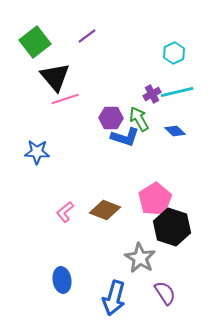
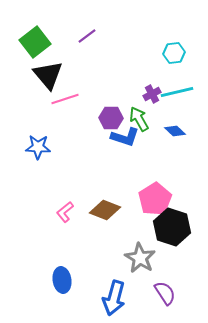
cyan hexagon: rotated 20 degrees clockwise
black triangle: moved 7 px left, 2 px up
blue star: moved 1 px right, 5 px up
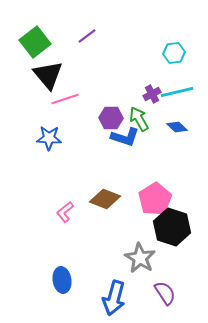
blue diamond: moved 2 px right, 4 px up
blue star: moved 11 px right, 9 px up
brown diamond: moved 11 px up
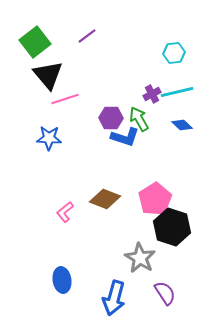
blue diamond: moved 5 px right, 2 px up
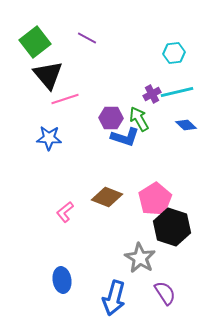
purple line: moved 2 px down; rotated 66 degrees clockwise
blue diamond: moved 4 px right
brown diamond: moved 2 px right, 2 px up
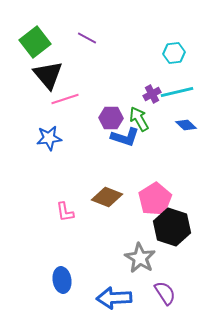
blue star: rotated 10 degrees counterclockwise
pink L-shape: rotated 60 degrees counterclockwise
blue arrow: rotated 72 degrees clockwise
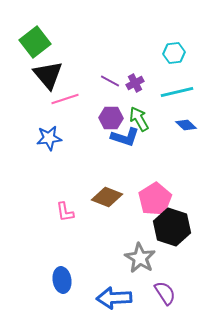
purple line: moved 23 px right, 43 px down
purple cross: moved 17 px left, 11 px up
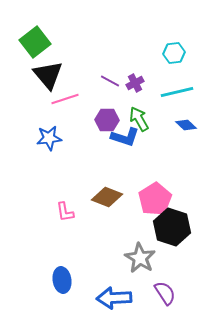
purple hexagon: moved 4 px left, 2 px down
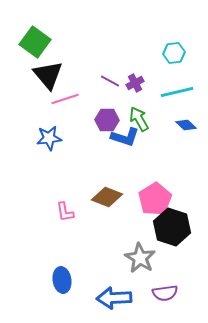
green square: rotated 16 degrees counterclockwise
purple semicircle: rotated 115 degrees clockwise
